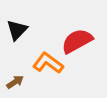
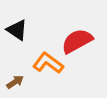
black triangle: rotated 40 degrees counterclockwise
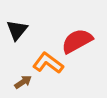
black triangle: rotated 35 degrees clockwise
brown arrow: moved 8 px right
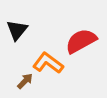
red semicircle: moved 4 px right
brown arrow: moved 2 px right, 1 px up; rotated 12 degrees counterclockwise
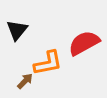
red semicircle: moved 3 px right, 2 px down
orange L-shape: rotated 132 degrees clockwise
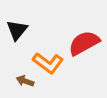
orange L-shape: rotated 48 degrees clockwise
brown arrow: rotated 114 degrees counterclockwise
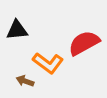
black triangle: rotated 45 degrees clockwise
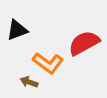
black triangle: rotated 15 degrees counterclockwise
brown arrow: moved 4 px right, 1 px down
